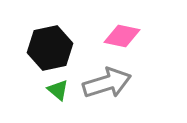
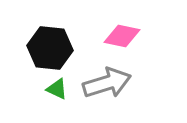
black hexagon: rotated 18 degrees clockwise
green triangle: moved 1 px left, 1 px up; rotated 15 degrees counterclockwise
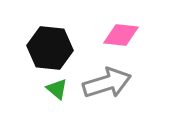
pink diamond: moved 1 px left, 1 px up; rotated 6 degrees counterclockwise
green triangle: rotated 15 degrees clockwise
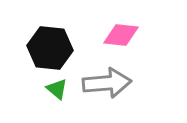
gray arrow: rotated 12 degrees clockwise
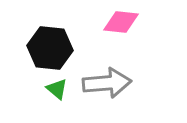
pink diamond: moved 13 px up
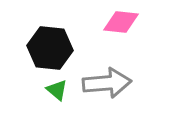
green triangle: moved 1 px down
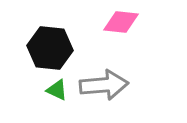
gray arrow: moved 3 px left, 2 px down
green triangle: rotated 15 degrees counterclockwise
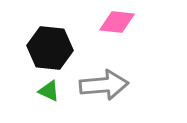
pink diamond: moved 4 px left
green triangle: moved 8 px left, 1 px down
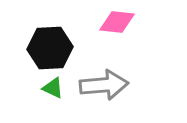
black hexagon: rotated 9 degrees counterclockwise
green triangle: moved 4 px right, 3 px up
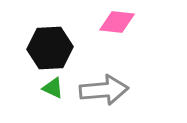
gray arrow: moved 5 px down
